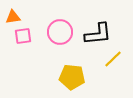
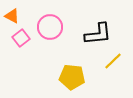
orange triangle: moved 1 px left, 1 px up; rotated 35 degrees clockwise
pink circle: moved 10 px left, 5 px up
pink square: moved 2 px left, 2 px down; rotated 30 degrees counterclockwise
yellow line: moved 2 px down
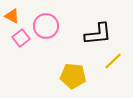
pink circle: moved 4 px left, 1 px up
yellow pentagon: moved 1 px right, 1 px up
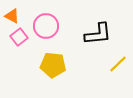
pink square: moved 2 px left, 1 px up
yellow line: moved 5 px right, 3 px down
yellow pentagon: moved 20 px left, 11 px up
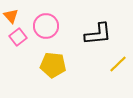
orange triangle: moved 1 px left; rotated 21 degrees clockwise
pink square: moved 1 px left
